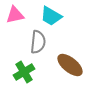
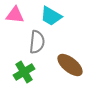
pink triangle: rotated 18 degrees clockwise
gray semicircle: moved 1 px left
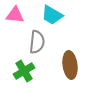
cyan trapezoid: moved 1 px right, 1 px up
brown ellipse: rotated 44 degrees clockwise
green cross: moved 1 px up
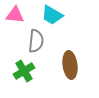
gray semicircle: moved 1 px left, 1 px up
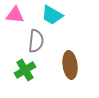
green cross: moved 1 px right, 1 px up
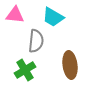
cyan trapezoid: moved 1 px right, 2 px down
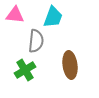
cyan trapezoid: rotated 100 degrees counterclockwise
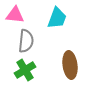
cyan trapezoid: moved 4 px right, 1 px down
gray semicircle: moved 10 px left
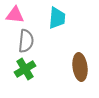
cyan trapezoid: rotated 15 degrees counterclockwise
brown ellipse: moved 10 px right, 2 px down
green cross: moved 1 px up
